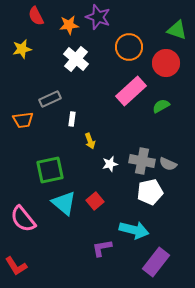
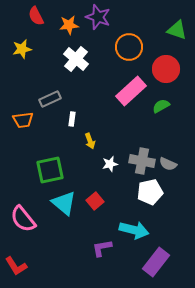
red circle: moved 6 px down
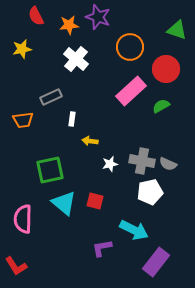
orange circle: moved 1 px right
gray rectangle: moved 1 px right, 2 px up
yellow arrow: rotated 119 degrees clockwise
red square: rotated 36 degrees counterclockwise
pink semicircle: rotated 40 degrees clockwise
cyan arrow: rotated 12 degrees clockwise
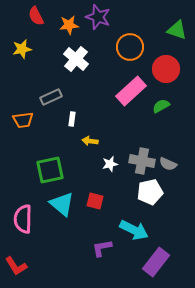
cyan triangle: moved 2 px left, 1 px down
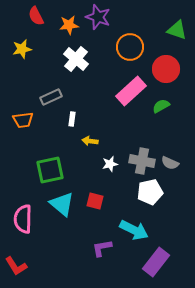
gray semicircle: moved 2 px right, 1 px up
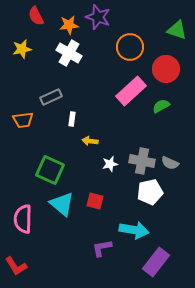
white cross: moved 7 px left, 6 px up; rotated 10 degrees counterclockwise
green square: rotated 36 degrees clockwise
cyan arrow: rotated 16 degrees counterclockwise
